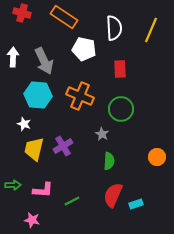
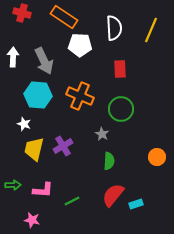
white pentagon: moved 4 px left, 4 px up; rotated 10 degrees counterclockwise
red semicircle: rotated 15 degrees clockwise
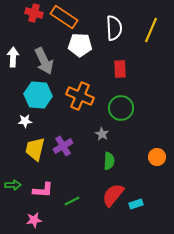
red cross: moved 12 px right
green circle: moved 1 px up
white star: moved 1 px right, 3 px up; rotated 24 degrees counterclockwise
yellow trapezoid: moved 1 px right
pink star: moved 2 px right; rotated 21 degrees counterclockwise
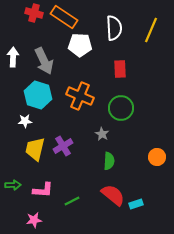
cyan hexagon: rotated 12 degrees clockwise
red semicircle: rotated 90 degrees clockwise
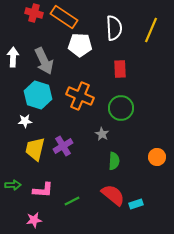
green semicircle: moved 5 px right
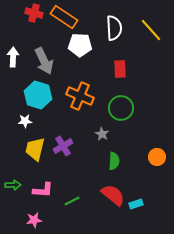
yellow line: rotated 65 degrees counterclockwise
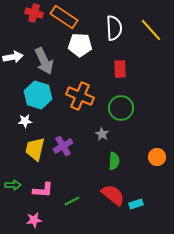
white arrow: rotated 78 degrees clockwise
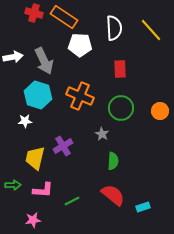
yellow trapezoid: moved 9 px down
orange circle: moved 3 px right, 46 px up
green semicircle: moved 1 px left
cyan rectangle: moved 7 px right, 3 px down
pink star: moved 1 px left
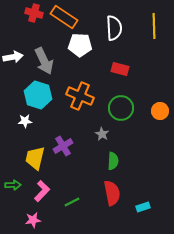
yellow line: moved 3 px right, 4 px up; rotated 40 degrees clockwise
red rectangle: rotated 72 degrees counterclockwise
pink L-shape: moved 1 px left, 1 px down; rotated 50 degrees counterclockwise
red semicircle: moved 1 px left, 2 px up; rotated 40 degrees clockwise
green line: moved 1 px down
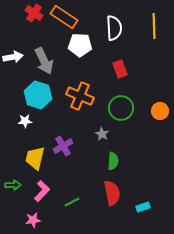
red cross: rotated 18 degrees clockwise
red rectangle: rotated 54 degrees clockwise
